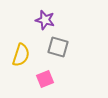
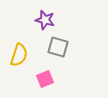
yellow semicircle: moved 2 px left
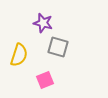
purple star: moved 2 px left, 3 px down
pink square: moved 1 px down
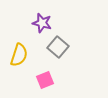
purple star: moved 1 px left
gray square: rotated 25 degrees clockwise
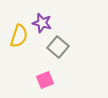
yellow semicircle: moved 19 px up
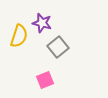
gray square: rotated 10 degrees clockwise
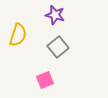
purple star: moved 13 px right, 8 px up
yellow semicircle: moved 1 px left, 1 px up
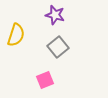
yellow semicircle: moved 2 px left
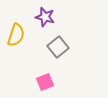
purple star: moved 10 px left, 2 px down
pink square: moved 2 px down
